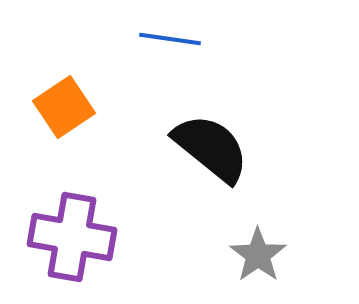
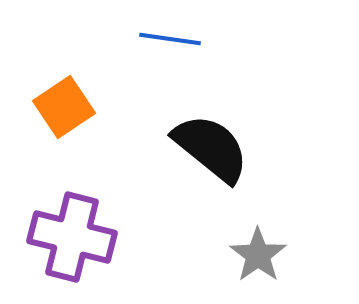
purple cross: rotated 4 degrees clockwise
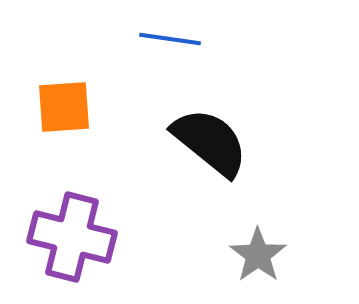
orange square: rotated 30 degrees clockwise
black semicircle: moved 1 px left, 6 px up
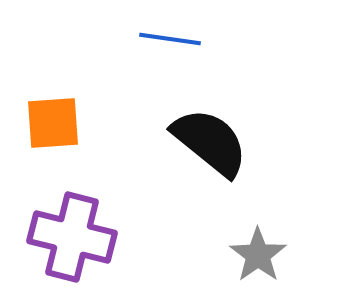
orange square: moved 11 px left, 16 px down
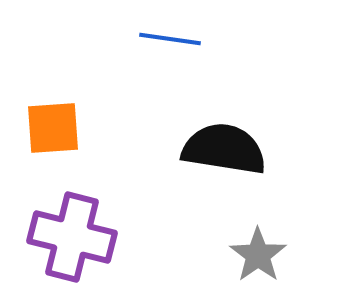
orange square: moved 5 px down
black semicircle: moved 14 px right, 7 px down; rotated 30 degrees counterclockwise
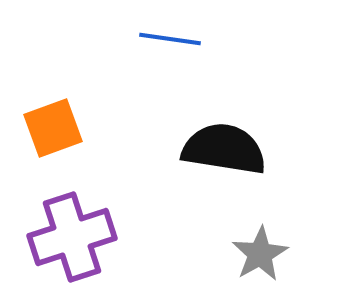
orange square: rotated 16 degrees counterclockwise
purple cross: rotated 32 degrees counterclockwise
gray star: moved 2 px right, 1 px up; rotated 6 degrees clockwise
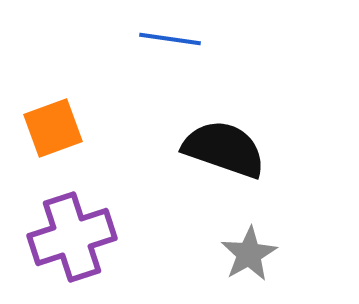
black semicircle: rotated 10 degrees clockwise
gray star: moved 11 px left
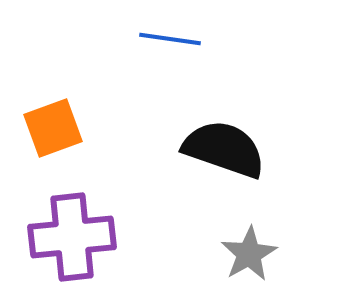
purple cross: rotated 12 degrees clockwise
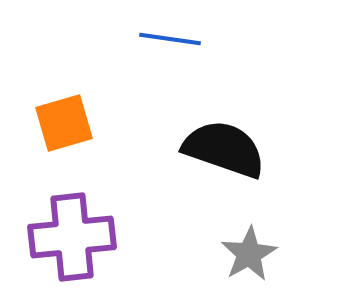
orange square: moved 11 px right, 5 px up; rotated 4 degrees clockwise
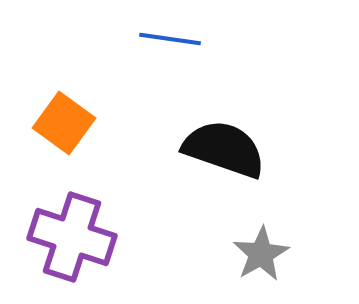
orange square: rotated 38 degrees counterclockwise
purple cross: rotated 24 degrees clockwise
gray star: moved 12 px right
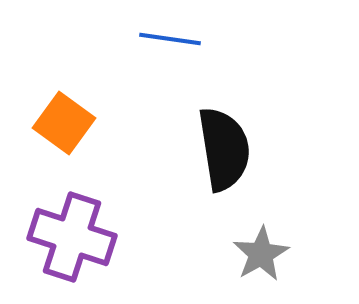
black semicircle: rotated 62 degrees clockwise
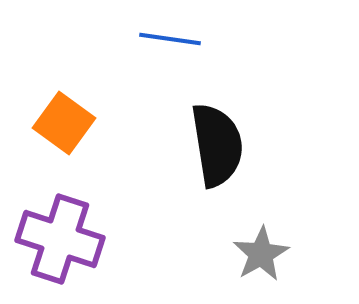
black semicircle: moved 7 px left, 4 px up
purple cross: moved 12 px left, 2 px down
